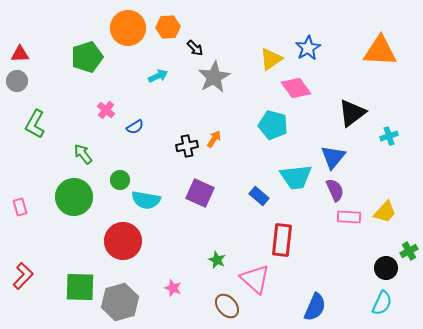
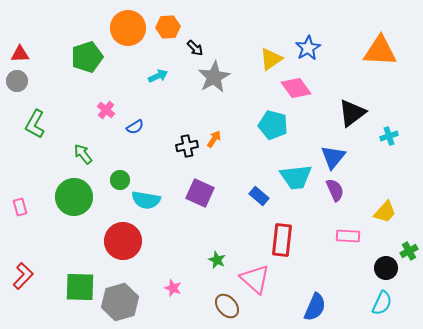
pink rectangle at (349, 217): moved 1 px left, 19 px down
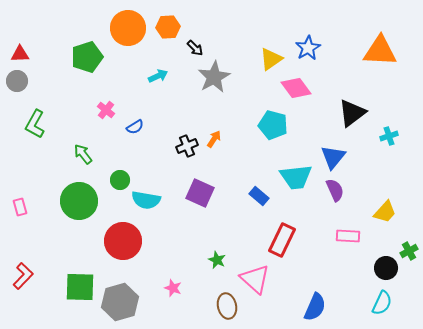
black cross at (187, 146): rotated 10 degrees counterclockwise
green circle at (74, 197): moved 5 px right, 4 px down
red rectangle at (282, 240): rotated 20 degrees clockwise
brown ellipse at (227, 306): rotated 30 degrees clockwise
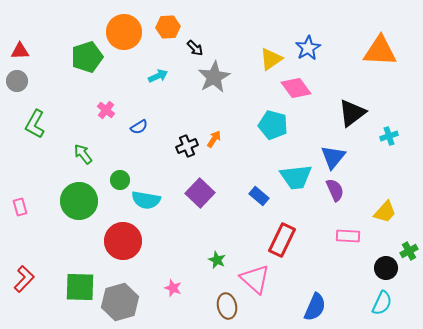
orange circle at (128, 28): moved 4 px left, 4 px down
red triangle at (20, 54): moved 3 px up
blue semicircle at (135, 127): moved 4 px right
purple square at (200, 193): rotated 20 degrees clockwise
red L-shape at (23, 276): moved 1 px right, 3 px down
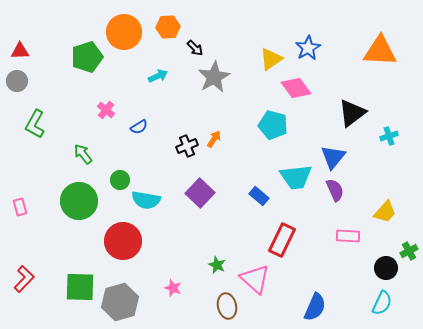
green star at (217, 260): moved 5 px down
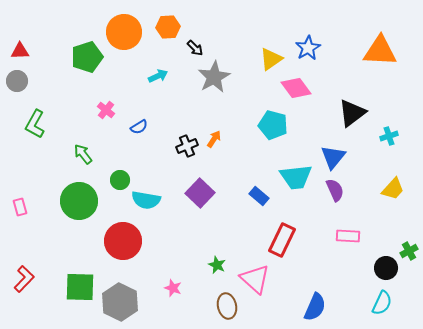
yellow trapezoid at (385, 212): moved 8 px right, 23 px up
gray hexagon at (120, 302): rotated 18 degrees counterclockwise
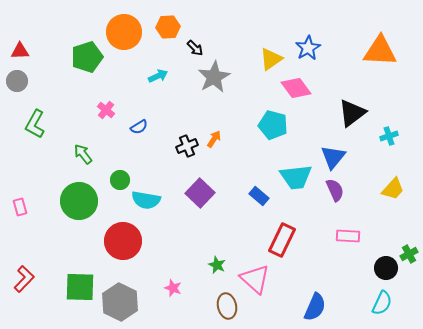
green cross at (409, 251): moved 3 px down
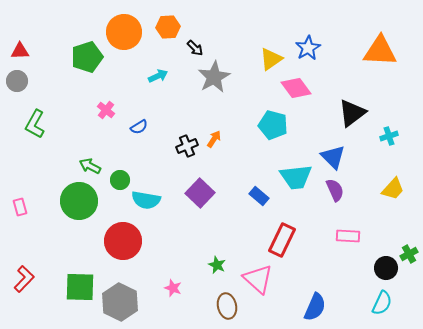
green arrow at (83, 154): moved 7 px right, 12 px down; rotated 25 degrees counterclockwise
blue triangle at (333, 157): rotated 24 degrees counterclockwise
pink triangle at (255, 279): moved 3 px right
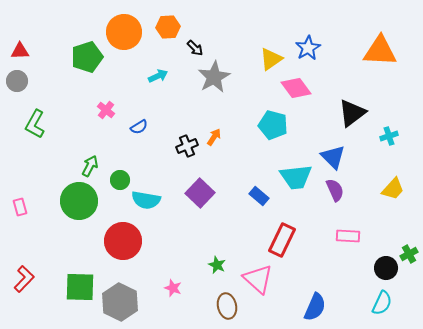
orange arrow at (214, 139): moved 2 px up
green arrow at (90, 166): rotated 90 degrees clockwise
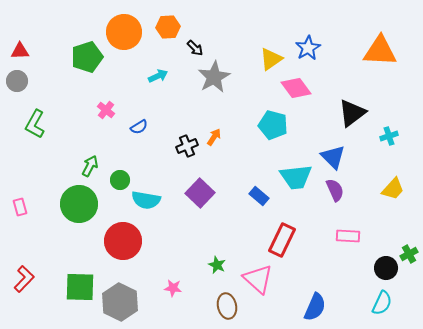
green circle at (79, 201): moved 3 px down
pink star at (173, 288): rotated 12 degrees counterclockwise
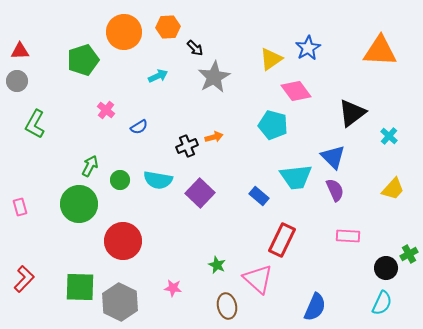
green pentagon at (87, 57): moved 4 px left, 3 px down
pink diamond at (296, 88): moved 3 px down
cyan cross at (389, 136): rotated 30 degrees counterclockwise
orange arrow at (214, 137): rotated 42 degrees clockwise
cyan semicircle at (146, 200): moved 12 px right, 20 px up
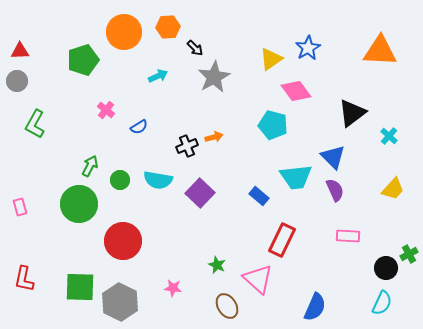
red L-shape at (24, 279): rotated 148 degrees clockwise
brown ellipse at (227, 306): rotated 20 degrees counterclockwise
